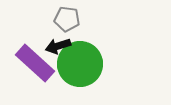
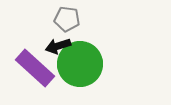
purple rectangle: moved 5 px down
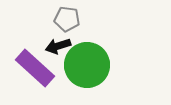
green circle: moved 7 px right, 1 px down
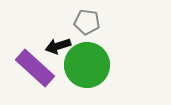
gray pentagon: moved 20 px right, 3 px down
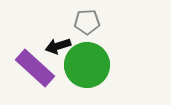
gray pentagon: rotated 10 degrees counterclockwise
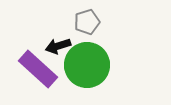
gray pentagon: rotated 15 degrees counterclockwise
purple rectangle: moved 3 px right, 1 px down
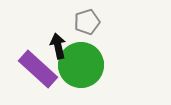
black arrow: rotated 95 degrees clockwise
green circle: moved 6 px left
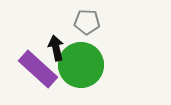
gray pentagon: rotated 20 degrees clockwise
black arrow: moved 2 px left, 2 px down
